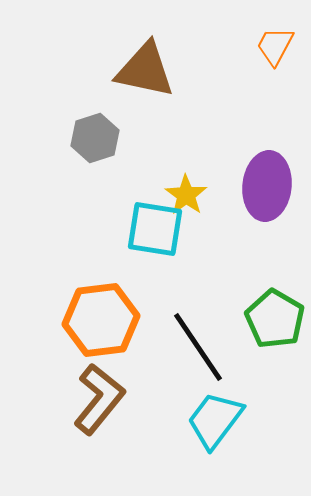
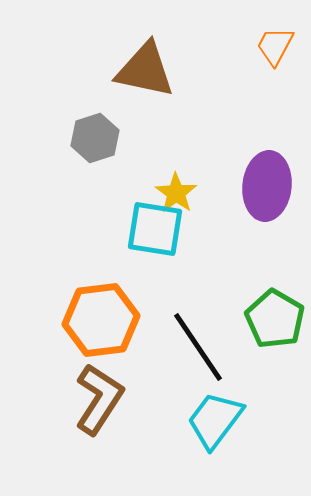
yellow star: moved 10 px left, 2 px up
brown L-shape: rotated 6 degrees counterclockwise
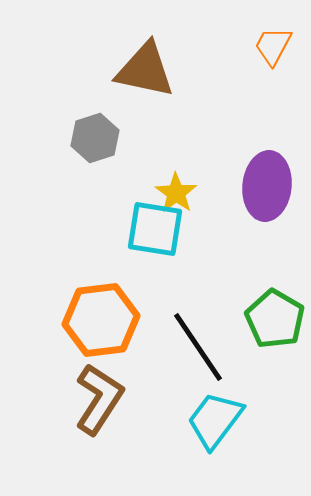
orange trapezoid: moved 2 px left
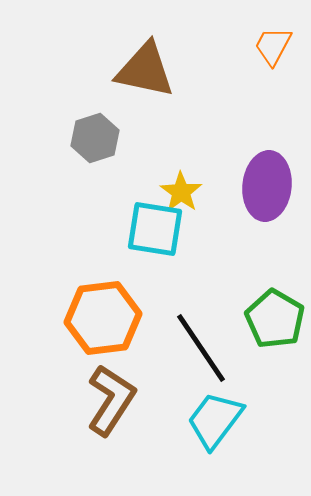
yellow star: moved 5 px right, 1 px up
orange hexagon: moved 2 px right, 2 px up
black line: moved 3 px right, 1 px down
brown L-shape: moved 12 px right, 1 px down
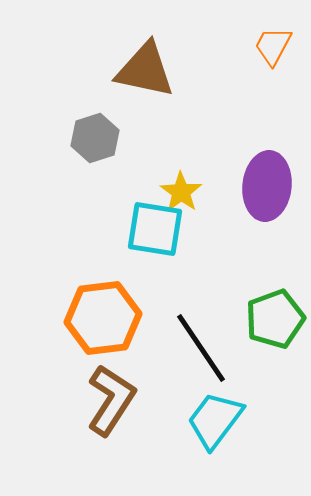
green pentagon: rotated 22 degrees clockwise
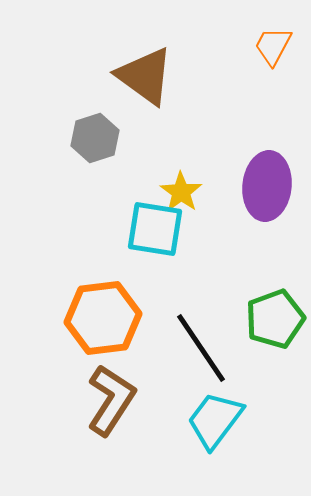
brown triangle: moved 6 px down; rotated 24 degrees clockwise
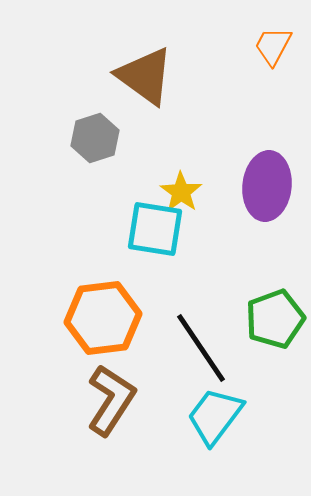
cyan trapezoid: moved 4 px up
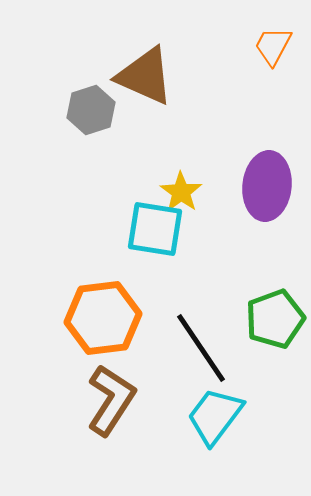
brown triangle: rotated 12 degrees counterclockwise
gray hexagon: moved 4 px left, 28 px up
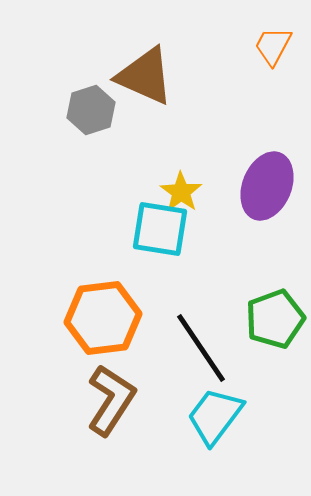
purple ellipse: rotated 16 degrees clockwise
cyan square: moved 5 px right
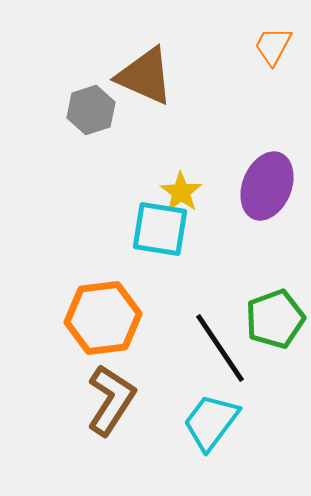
black line: moved 19 px right
cyan trapezoid: moved 4 px left, 6 px down
